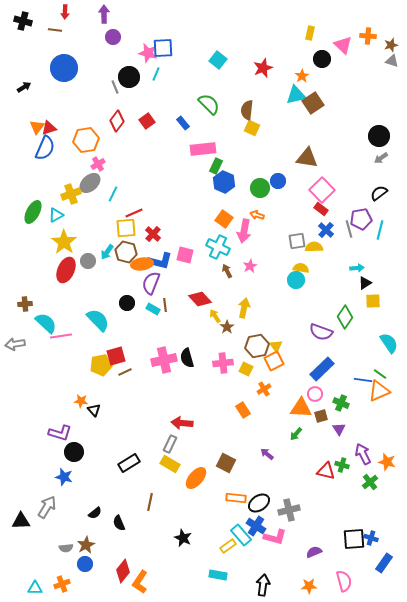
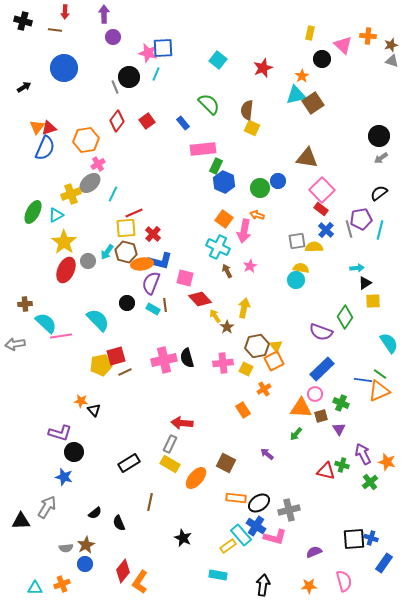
pink square at (185, 255): moved 23 px down
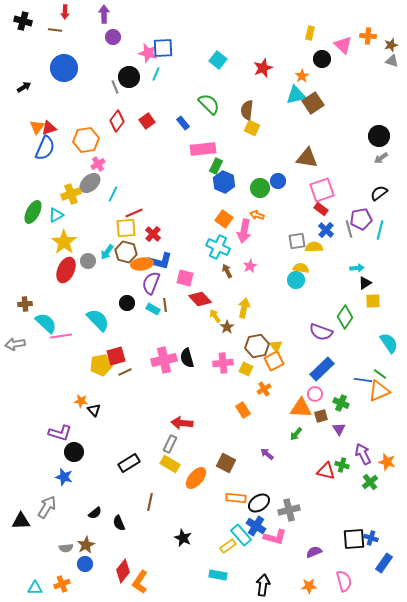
pink square at (322, 190): rotated 25 degrees clockwise
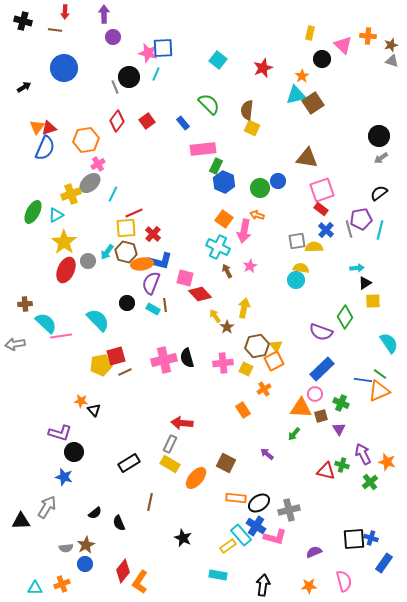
red diamond at (200, 299): moved 5 px up
green arrow at (296, 434): moved 2 px left
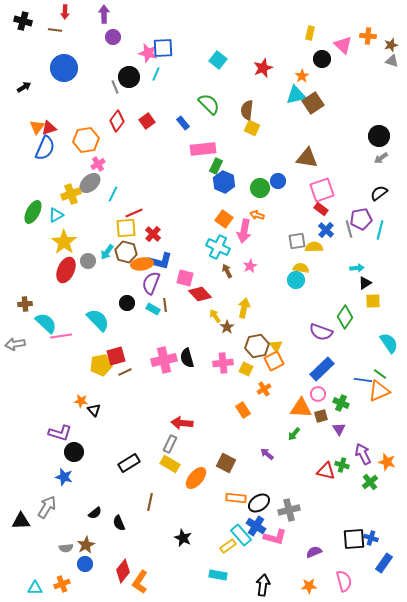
pink circle at (315, 394): moved 3 px right
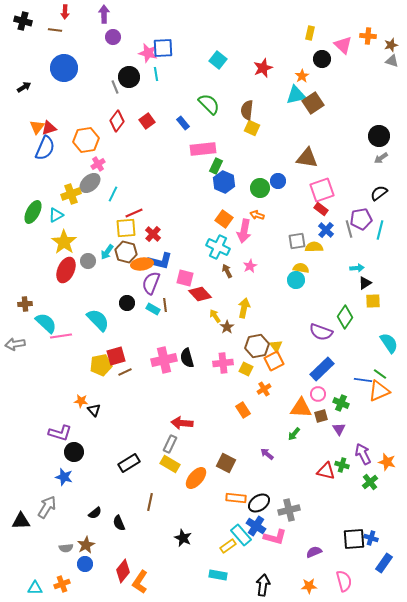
cyan line at (156, 74): rotated 32 degrees counterclockwise
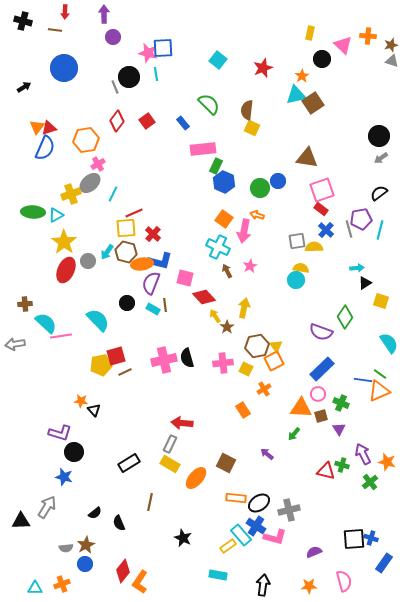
green ellipse at (33, 212): rotated 65 degrees clockwise
red diamond at (200, 294): moved 4 px right, 3 px down
yellow square at (373, 301): moved 8 px right; rotated 21 degrees clockwise
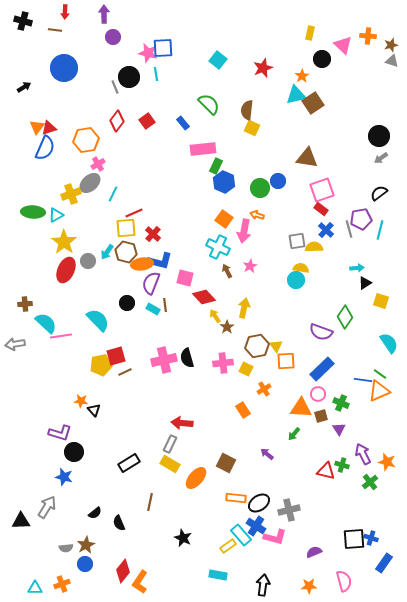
orange square at (274, 361): moved 12 px right; rotated 24 degrees clockwise
